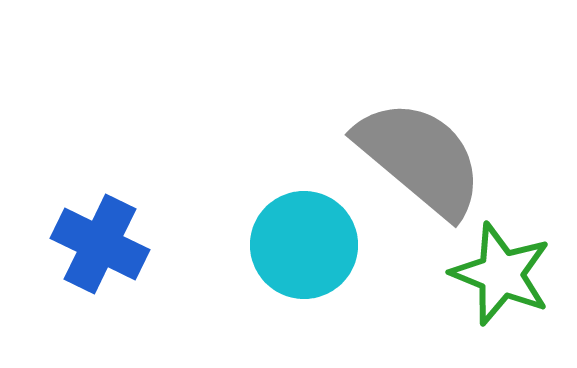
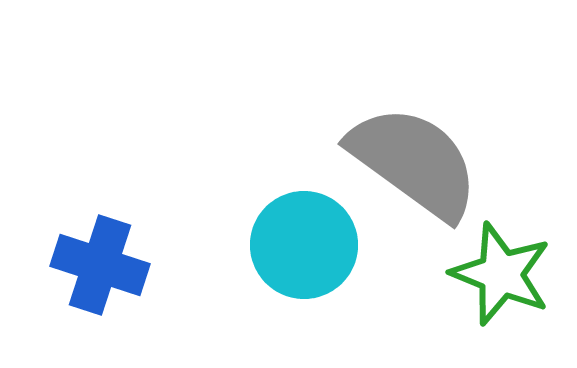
gray semicircle: moved 6 px left, 4 px down; rotated 4 degrees counterclockwise
blue cross: moved 21 px down; rotated 8 degrees counterclockwise
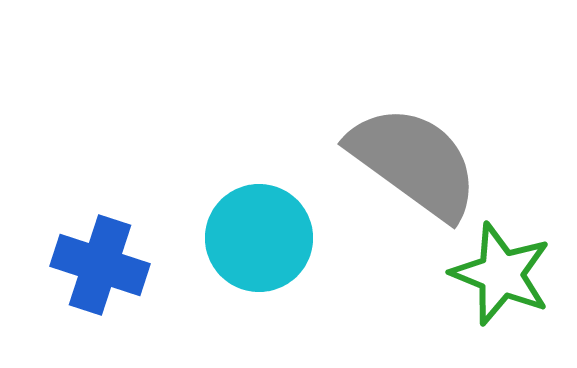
cyan circle: moved 45 px left, 7 px up
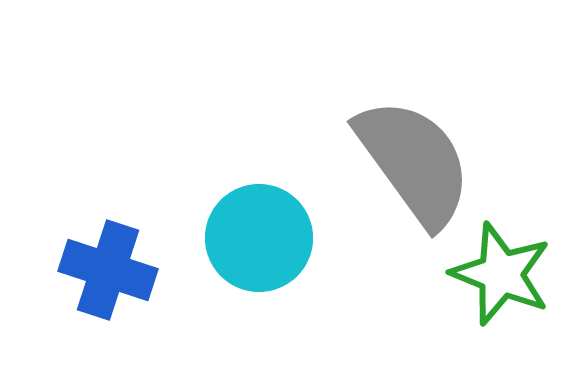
gray semicircle: rotated 18 degrees clockwise
blue cross: moved 8 px right, 5 px down
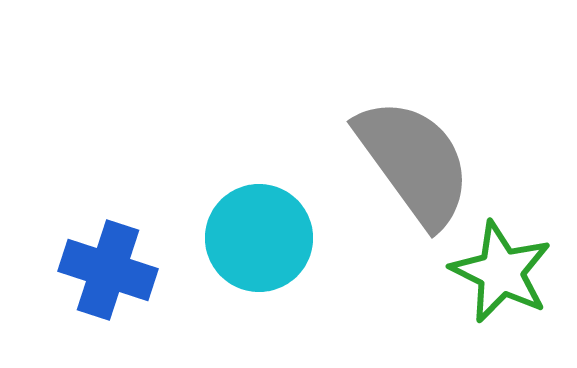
green star: moved 2 px up; rotated 4 degrees clockwise
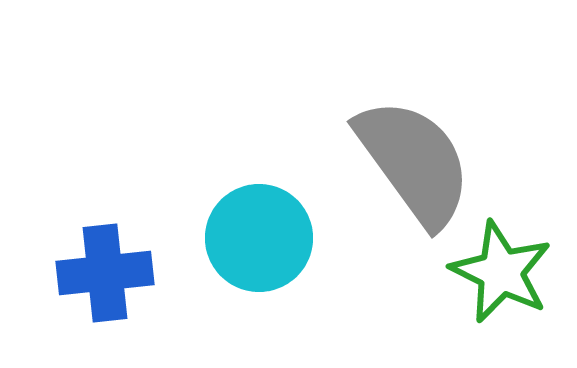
blue cross: moved 3 px left, 3 px down; rotated 24 degrees counterclockwise
